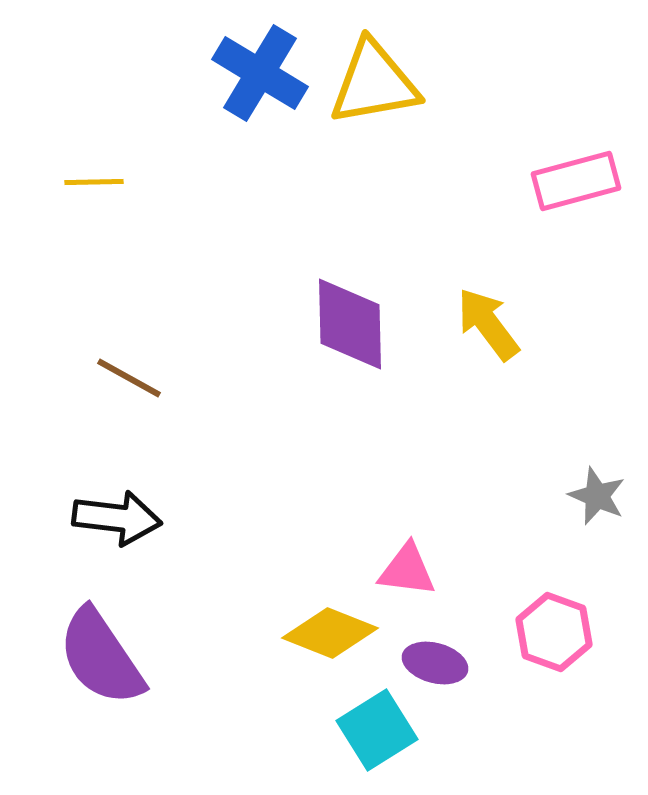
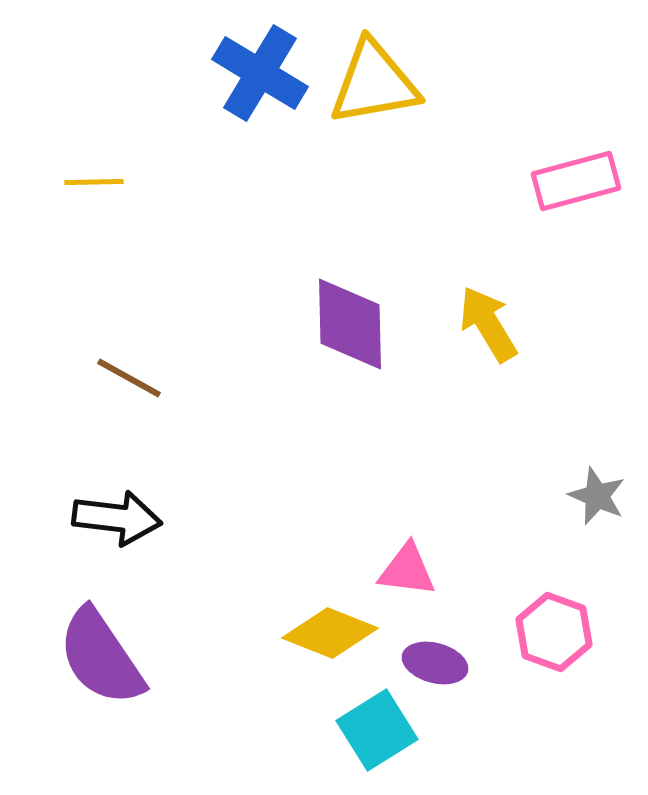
yellow arrow: rotated 6 degrees clockwise
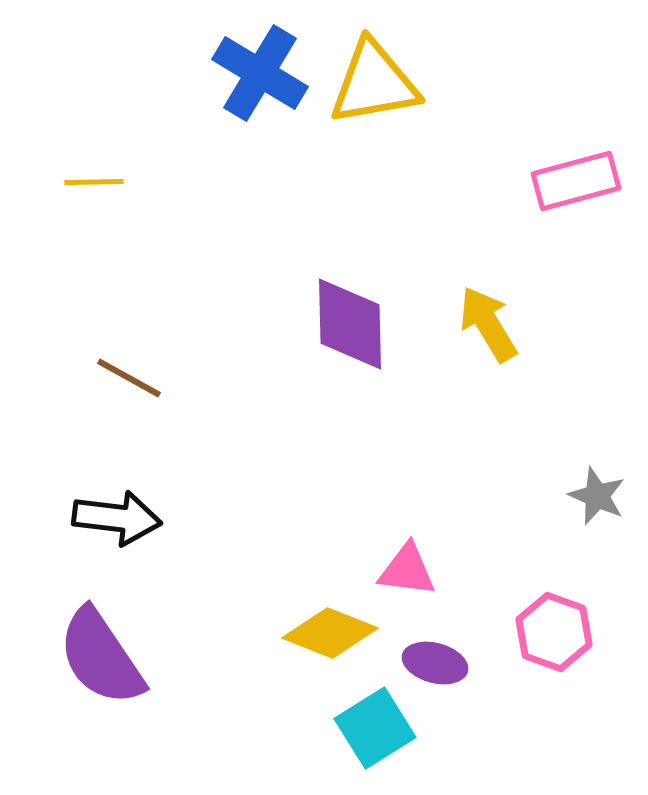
cyan square: moved 2 px left, 2 px up
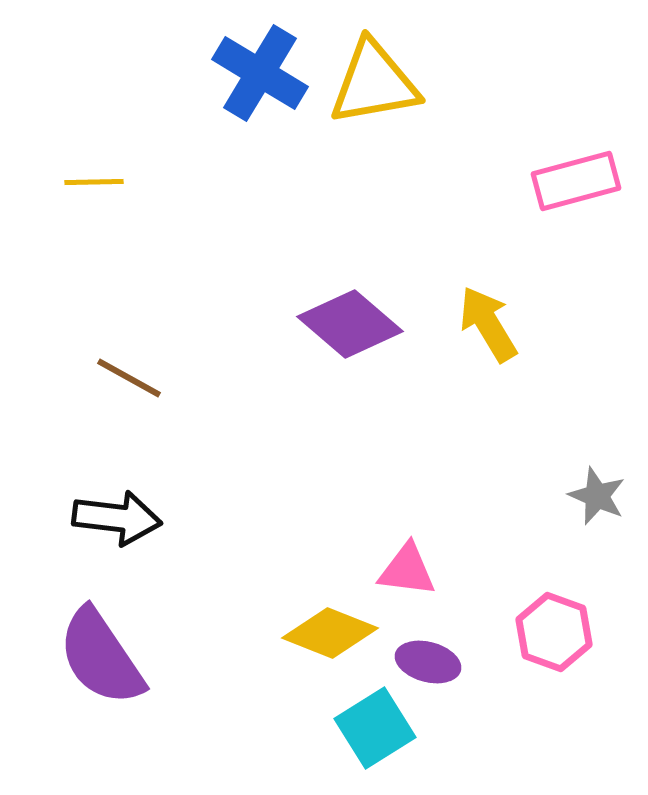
purple diamond: rotated 48 degrees counterclockwise
purple ellipse: moved 7 px left, 1 px up
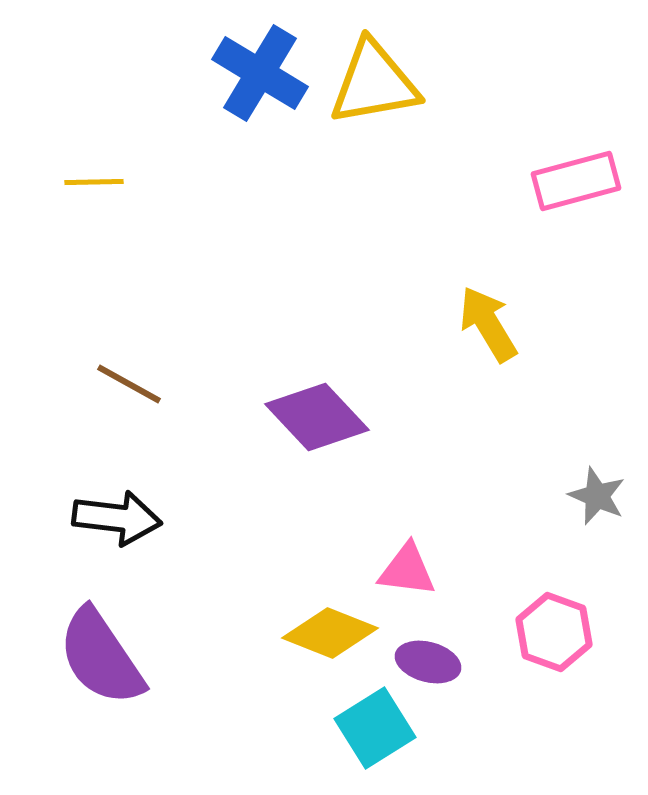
purple diamond: moved 33 px left, 93 px down; rotated 6 degrees clockwise
brown line: moved 6 px down
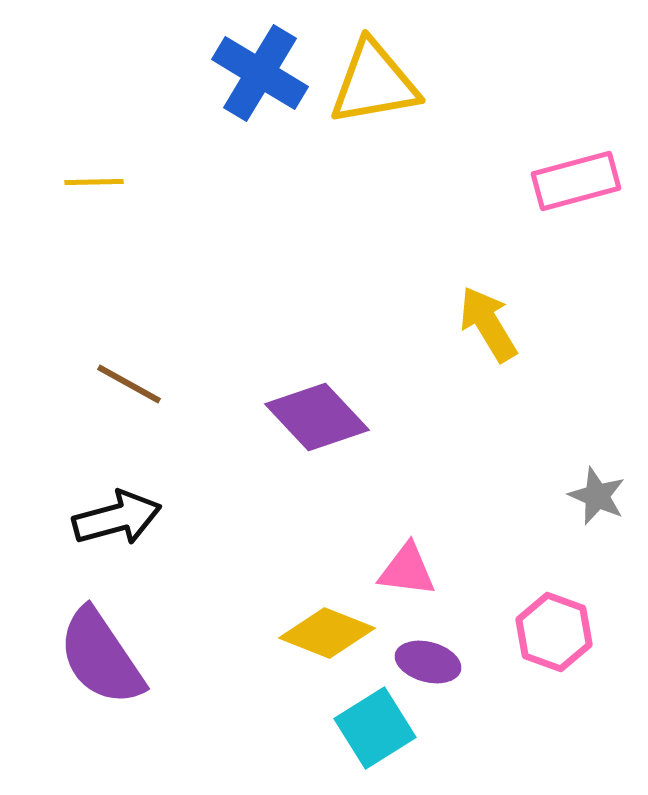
black arrow: rotated 22 degrees counterclockwise
yellow diamond: moved 3 px left
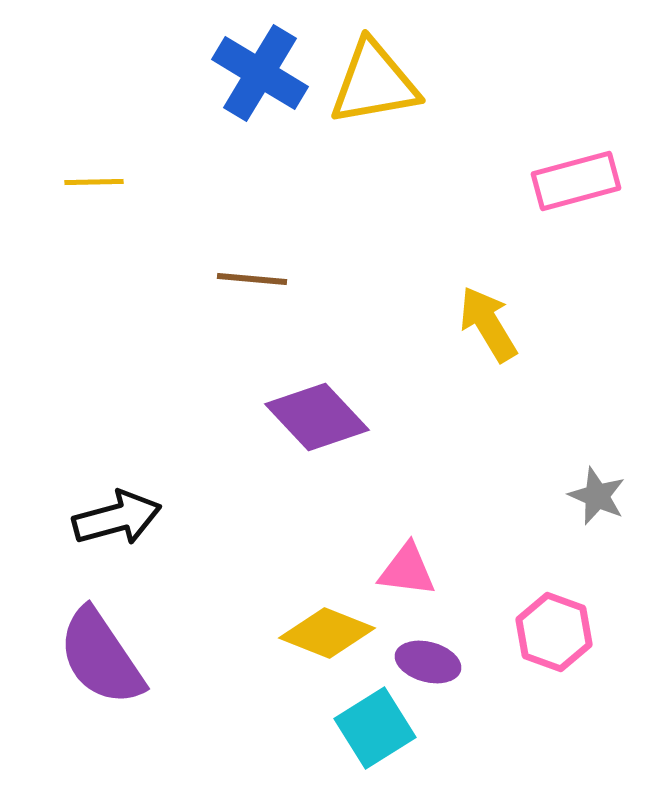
brown line: moved 123 px right, 105 px up; rotated 24 degrees counterclockwise
